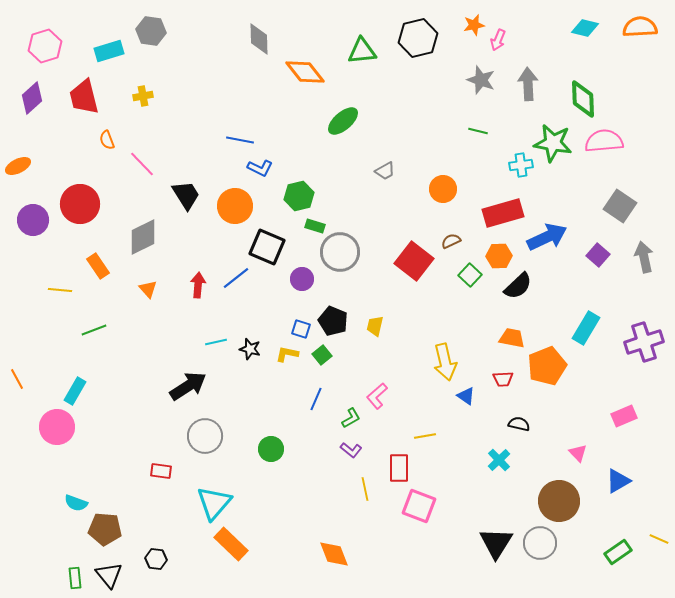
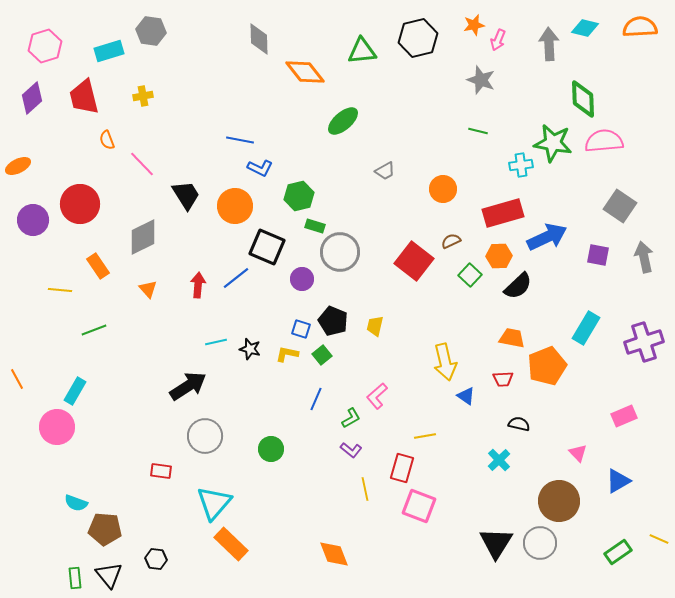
gray arrow at (528, 84): moved 21 px right, 40 px up
purple square at (598, 255): rotated 30 degrees counterclockwise
red rectangle at (399, 468): moved 3 px right; rotated 16 degrees clockwise
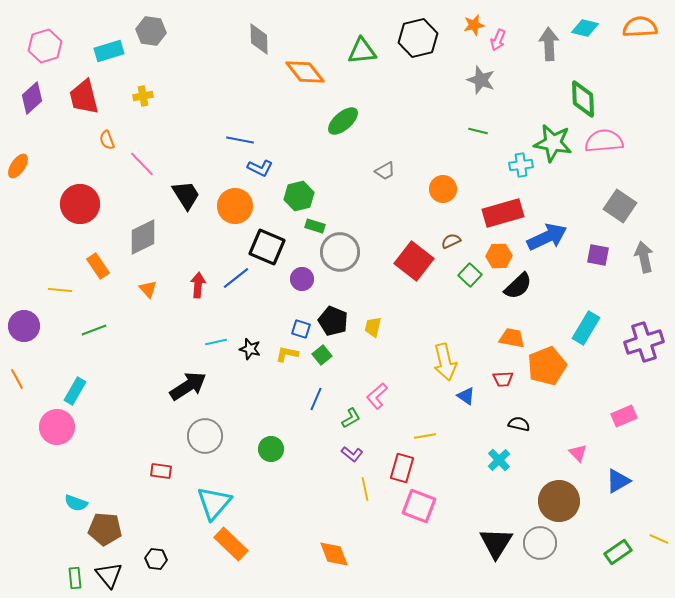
orange ellipse at (18, 166): rotated 30 degrees counterclockwise
purple circle at (33, 220): moved 9 px left, 106 px down
yellow trapezoid at (375, 326): moved 2 px left, 1 px down
purple L-shape at (351, 450): moved 1 px right, 4 px down
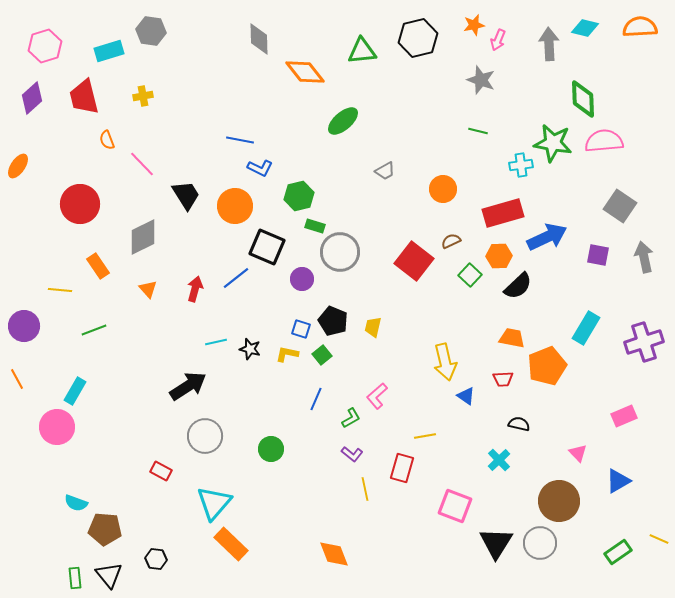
red arrow at (198, 285): moved 3 px left, 4 px down; rotated 10 degrees clockwise
red rectangle at (161, 471): rotated 20 degrees clockwise
pink square at (419, 506): moved 36 px right
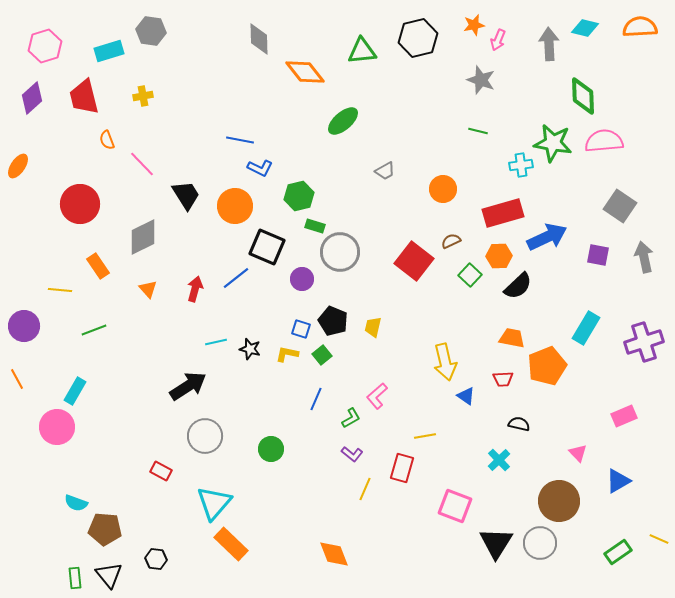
green diamond at (583, 99): moved 3 px up
yellow line at (365, 489): rotated 35 degrees clockwise
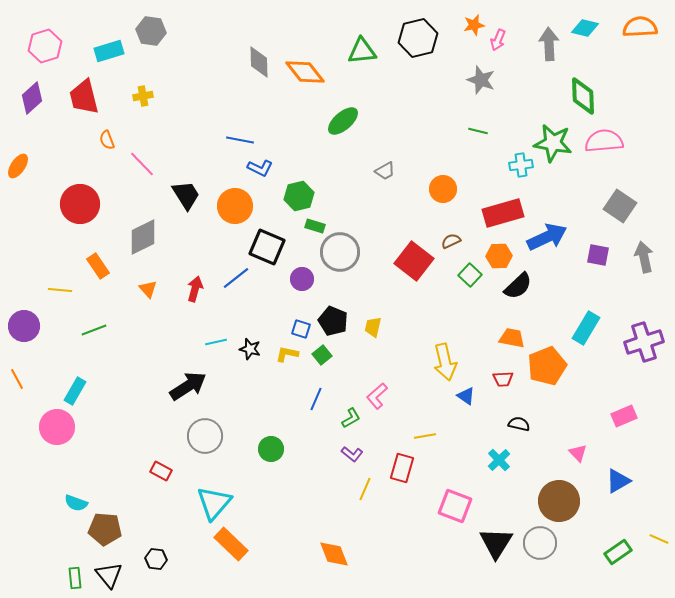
gray diamond at (259, 39): moved 23 px down
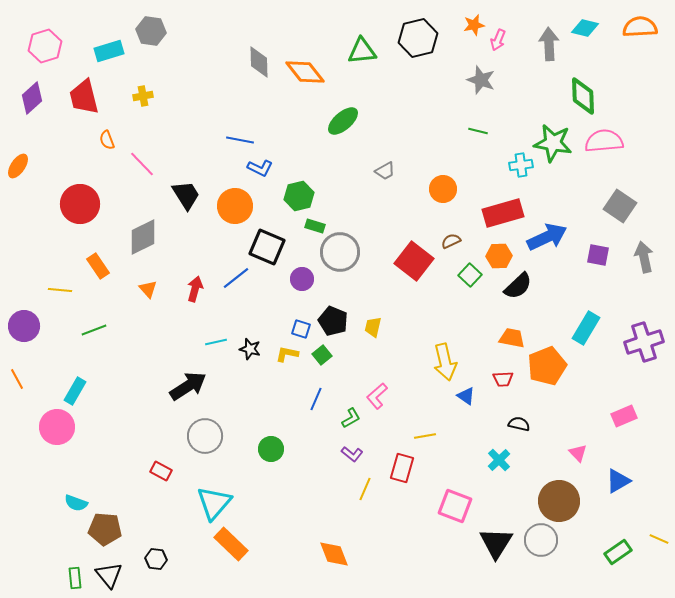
gray circle at (540, 543): moved 1 px right, 3 px up
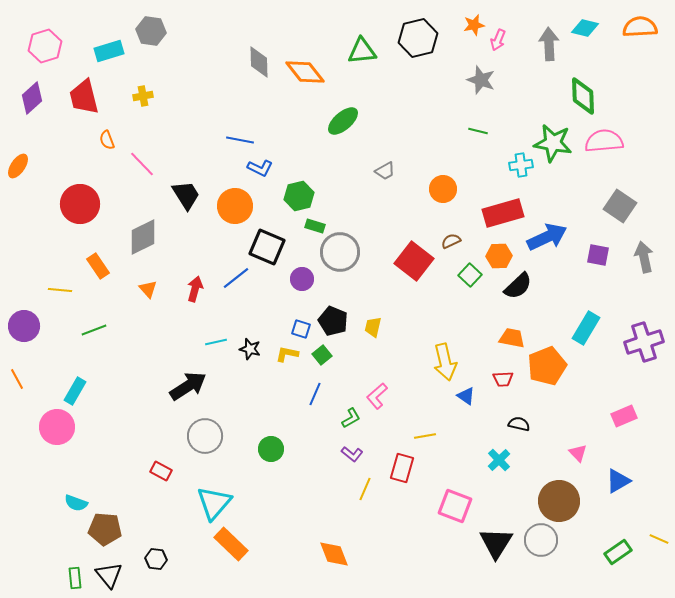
blue line at (316, 399): moved 1 px left, 5 px up
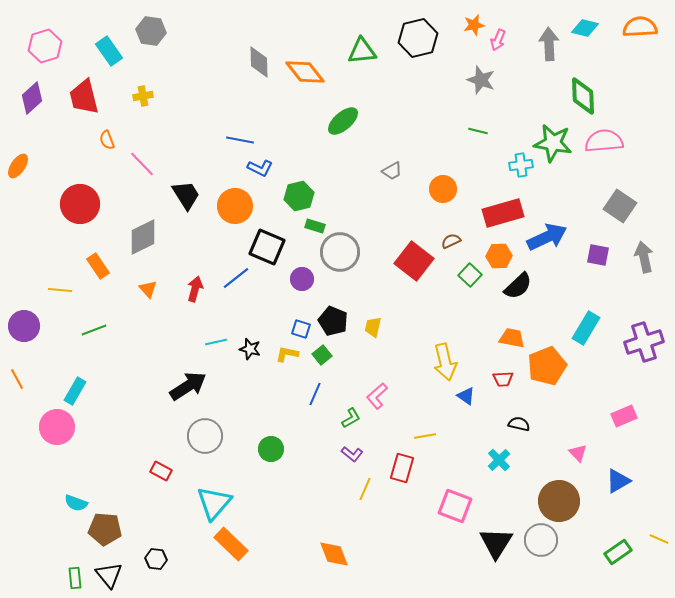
cyan rectangle at (109, 51): rotated 72 degrees clockwise
gray trapezoid at (385, 171): moved 7 px right
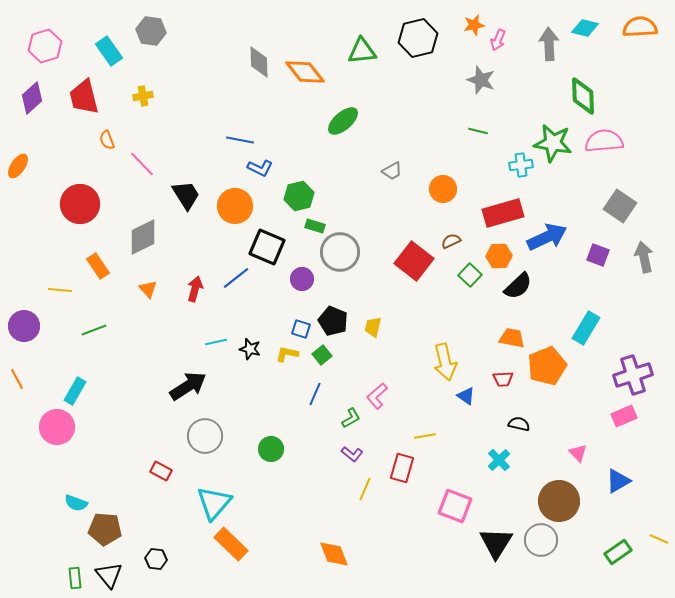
purple square at (598, 255): rotated 10 degrees clockwise
purple cross at (644, 342): moved 11 px left, 33 px down
